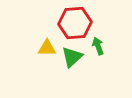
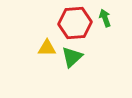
green arrow: moved 7 px right, 28 px up
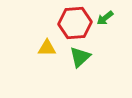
green arrow: rotated 108 degrees counterclockwise
green triangle: moved 8 px right
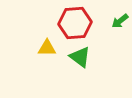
green arrow: moved 15 px right, 3 px down
green triangle: rotated 40 degrees counterclockwise
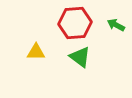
green arrow: moved 4 px left, 4 px down; rotated 66 degrees clockwise
yellow triangle: moved 11 px left, 4 px down
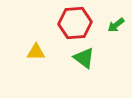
green arrow: rotated 66 degrees counterclockwise
green triangle: moved 4 px right, 1 px down
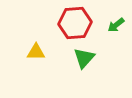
green triangle: rotated 35 degrees clockwise
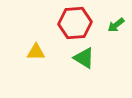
green triangle: rotated 40 degrees counterclockwise
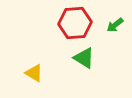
green arrow: moved 1 px left
yellow triangle: moved 2 px left, 21 px down; rotated 30 degrees clockwise
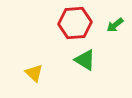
green triangle: moved 1 px right, 2 px down
yellow triangle: rotated 12 degrees clockwise
